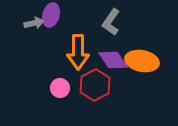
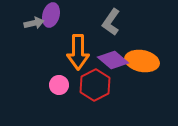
purple diamond: rotated 16 degrees counterclockwise
pink circle: moved 1 px left, 3 px up
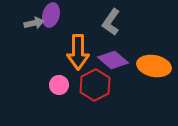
orange ellipse: moved 12 px right, 5 px down
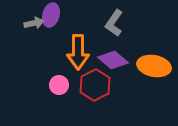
gray L-shape: moved 3 px right, 1 px down
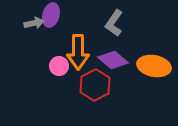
pink circle: moved 19 px up
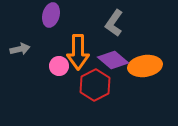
gray arrow: moved 14 px left, 26 px down
orange ellipse: moved 9 px left; rotated 20 degrees counterclockwise
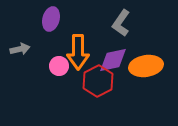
purple ellipse: moved 4 px down
gray L-shape: moved 7 px right
purple diamond: rotated 52 degrees counterclockwise
orange ellipse: moved 1 px right
red hexagon: moved 3 px right, 4 px up
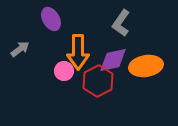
purple ellipse: rotated 45 degrees counterclockwise
gray arrow: rotated 24 degrees counterclockwise
pink circle: moved 5 px right, 5 px down
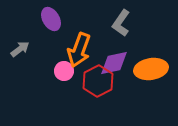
orange arrow: moved 1 px right, 2 px up; rotated 20 degrees clockwise
purple diamond: moved 1 px right, 3 px down
orange ellipse: moved 5 px right, 3 px down
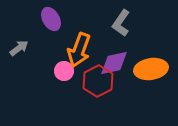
gray arrow: moved 1 px left, 1 px up
